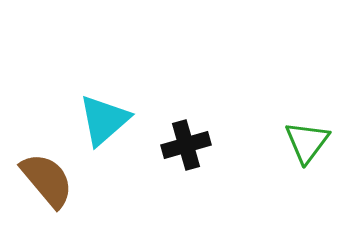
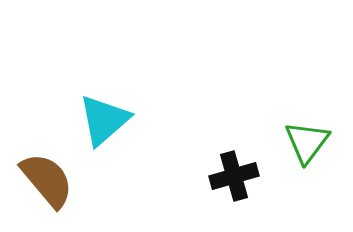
black cross: moved 48 px right, 31 px down
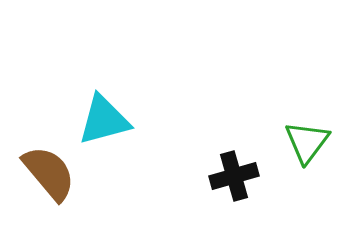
cyan triangle: rotated 26 degrees clockwise
brown semicircle: moved 2 px right, 7 px up
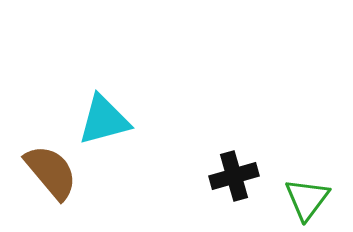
green triangle: moved 57 px down
brown semicircle: moved 2 px right, 1 px up
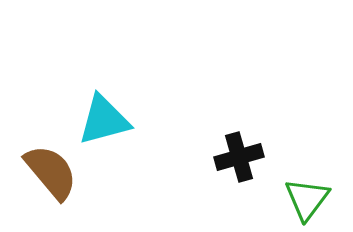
black cross: moved 5 px right, 19 px up
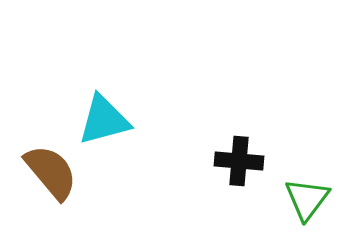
black cross: moved 4 px down; rotated 21 degrees clockwise
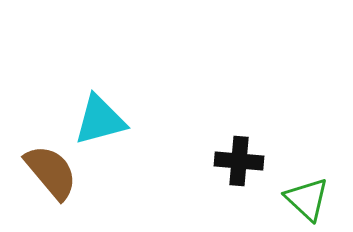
cyan triangle: moved 4 px left
green triangle: rotated 24 degrees counterclockwise
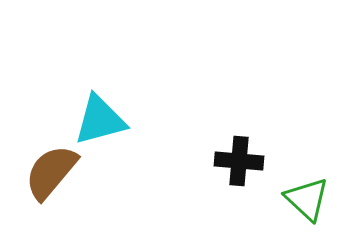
brown semicircle: rotated 100 degrees counterclockwise
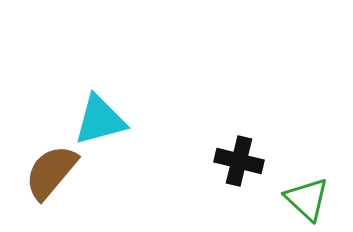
black cross: rotated 9 degrees clockwise
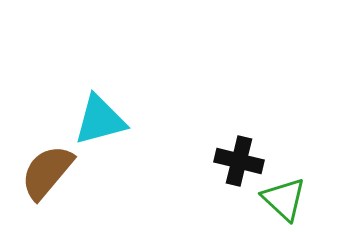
brown semicircle: moved 4 px left
green triangle: moved 23 px left
